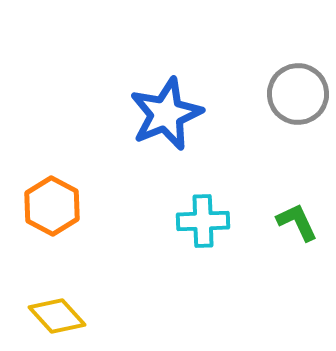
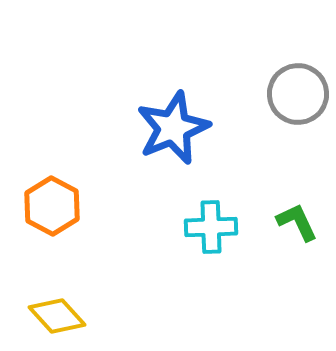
blue star: moved 7 px right, 14 px down
cyan cross: moved 8 px right, 6 px down
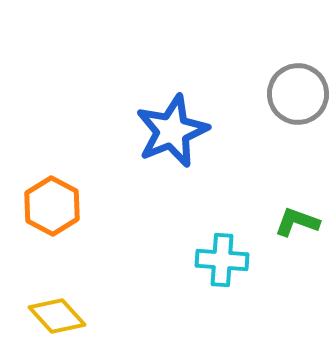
blue star: moved 1 px left, 3 px down
green L-shape: rotated 45 degrees counterclockwise
cyan cross: moved 11 px right, 33 px down; rotated 6 degrees clockwise
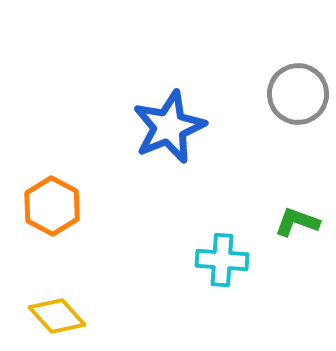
blue star: moved 3 px left, 4 px up
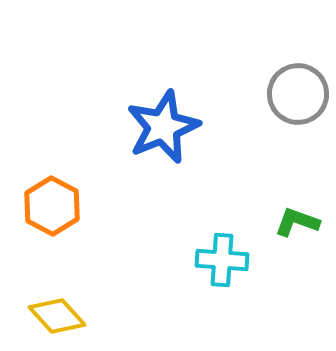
blue star: moved 6 px left
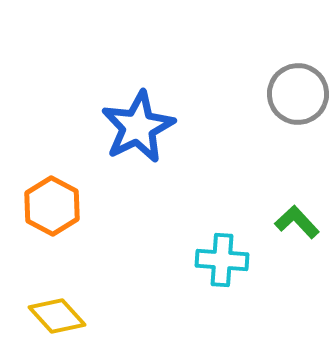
blue star: moved 25 px left; rotated 4 degrees counterclockwise
green L-shape: rotated 27 degrees clockwise
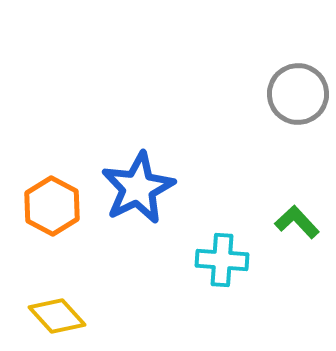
blue star: moved 61 px down
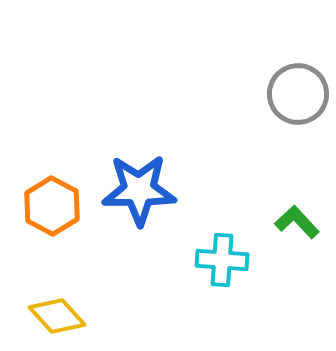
blue star: moved 1 px right, 2 px down; rotated 26 degrees clockwise
